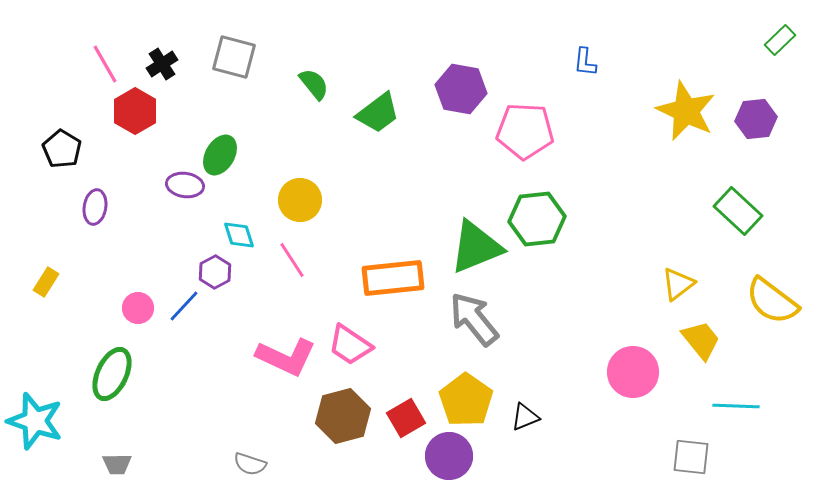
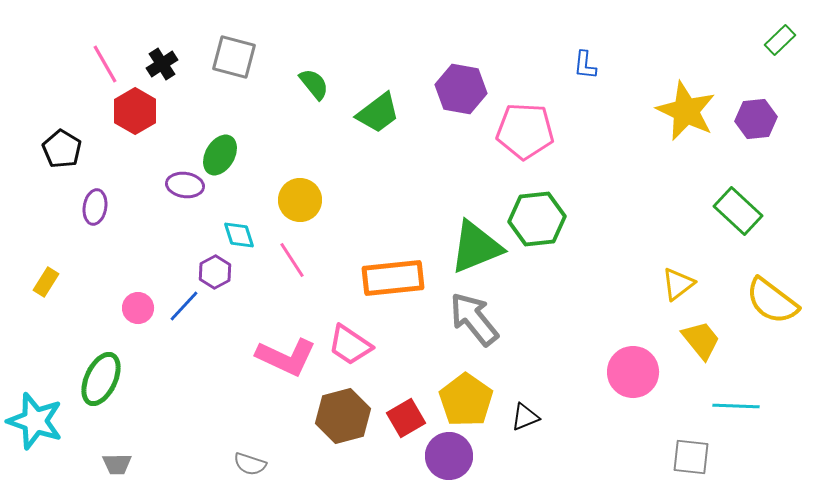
blue L-shape at (585, 62): moved 3 px down
green ellipse at (112, 374): moved 11 px left, 5 px down
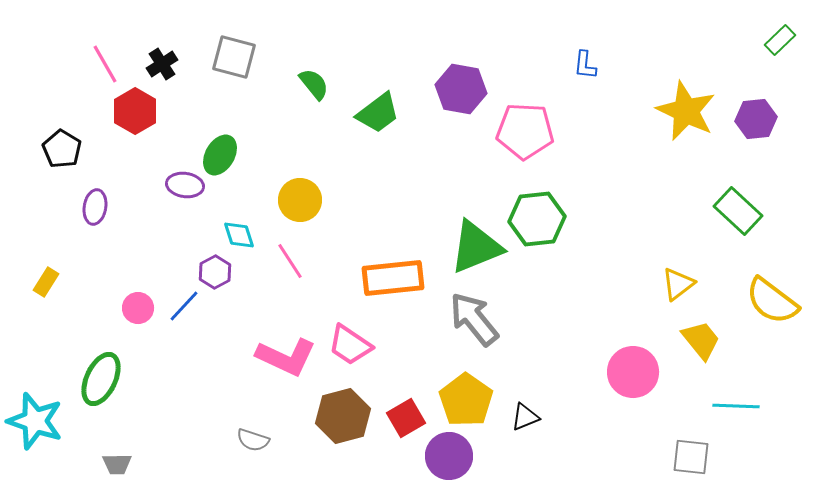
pink line at (292, 260): moved 2 px left, 1 px down
gray semicircle at (250, 464): moved 3 px right, 24 px up
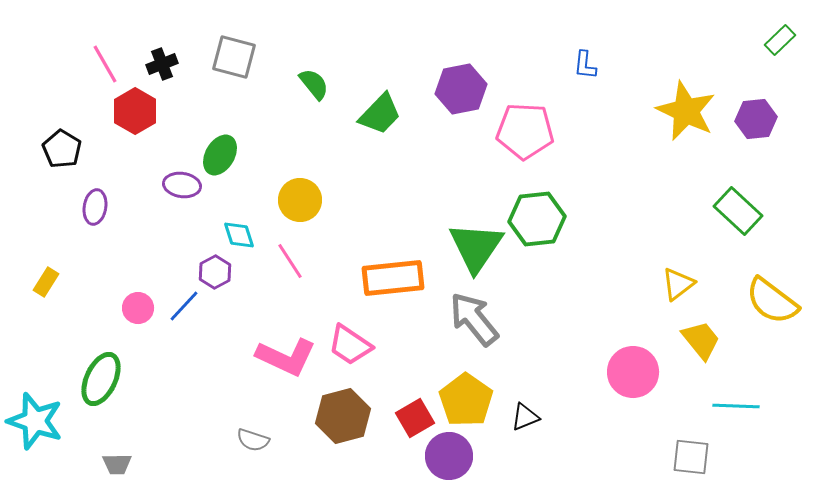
black cross at (162, 64): rotated 12 degrees clockwise
purple hexagon at (461, 89): rotated 21 degrees counterclockwise
green trapezoid at (378, 113): moved 2 px right, 1 px down; rotated 9 degrees counterclockwise
purple ellipse at (185, 185): moved 3 px left
green triangle at (476, 247): rotated 34 degrees counterclockwise
red square at (406, 418): moved 9 px right
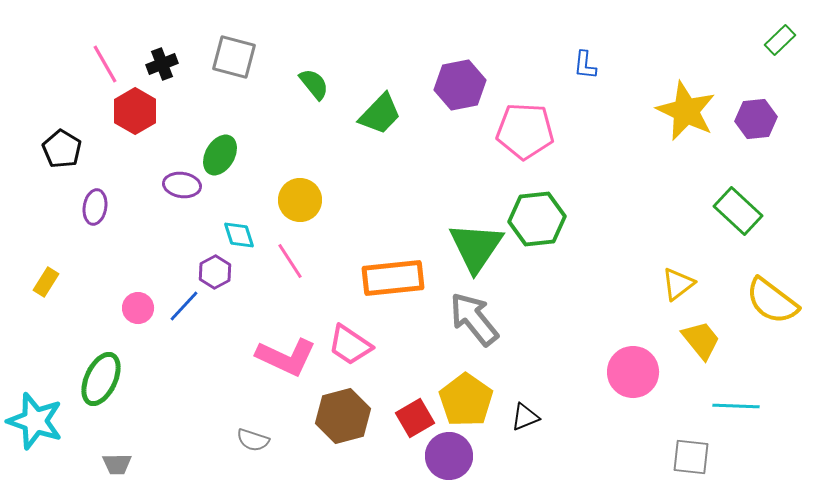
purple hexagon at (461, 89): moved 1 px left, 4 px up
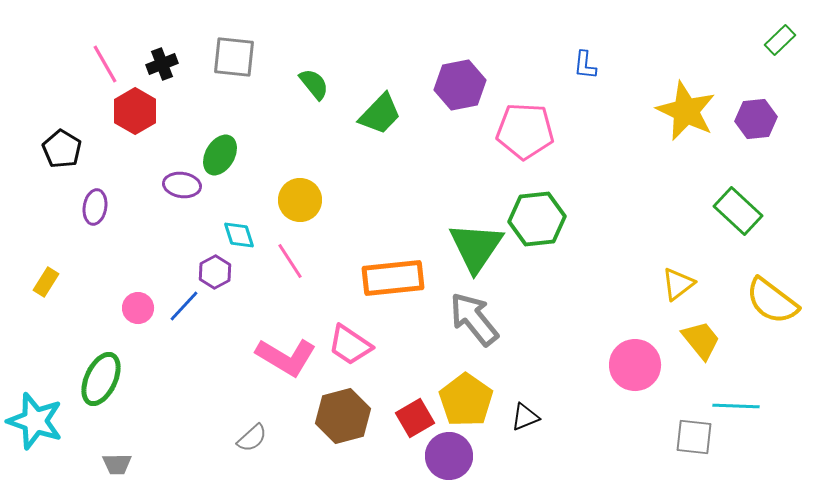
gray square at (234, 57): rotated 9 degrees counterclockwise
pink L-shape at (286, 357): rotated 6 degrees clockwise
pink circle at (633, 372): moved 2 px right, 7 px up
gray semicircle at (253, 440): moved 1 px left, 2 px up; rotated 60 degrees counterclockwise
gray square at (691, 457): moved 3 px right, 20 px up
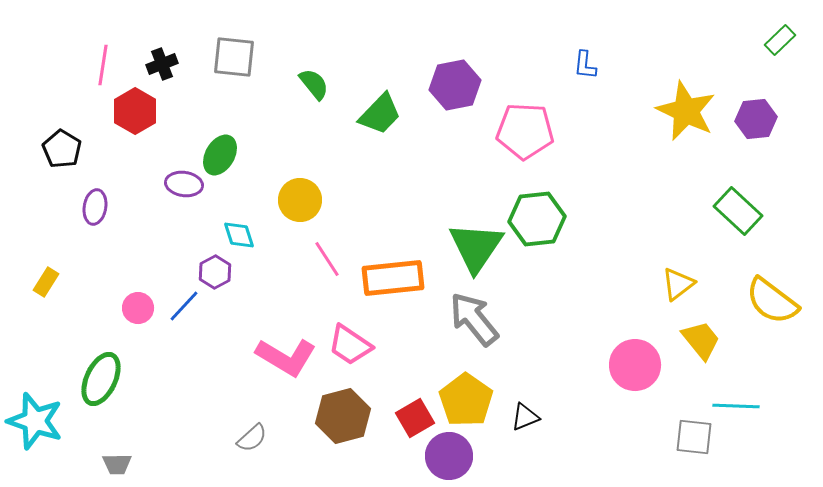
pink line at (105, 64): moved 2 px left, 1 px down; rotated 39 degrees clockwise
purple hexagon at (460, 85): moved 5 px left
purple ellipse at (182, 185): moved 2 px right, 1 px up
pink line at (290, 261): moved 37 px right, 2 px up
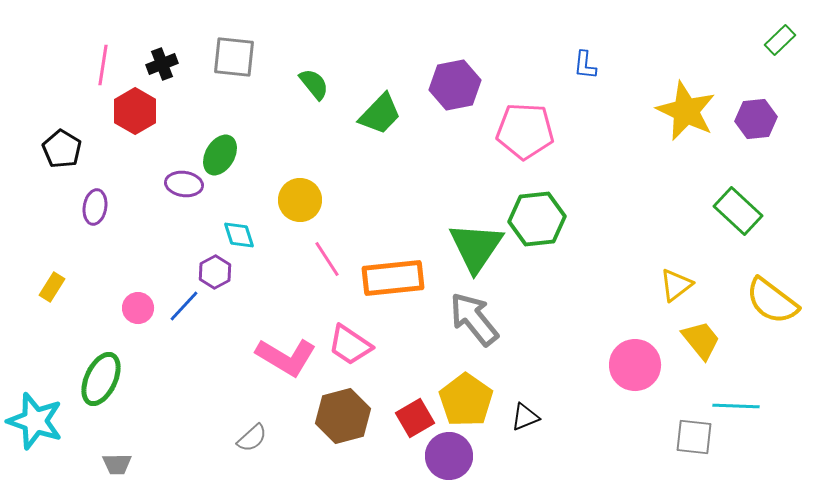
yellow rectangle at (46, 282): moved 6 px right, 5 px down
yellow triangle at (678, 284): moved 2 px left, 1 px down
